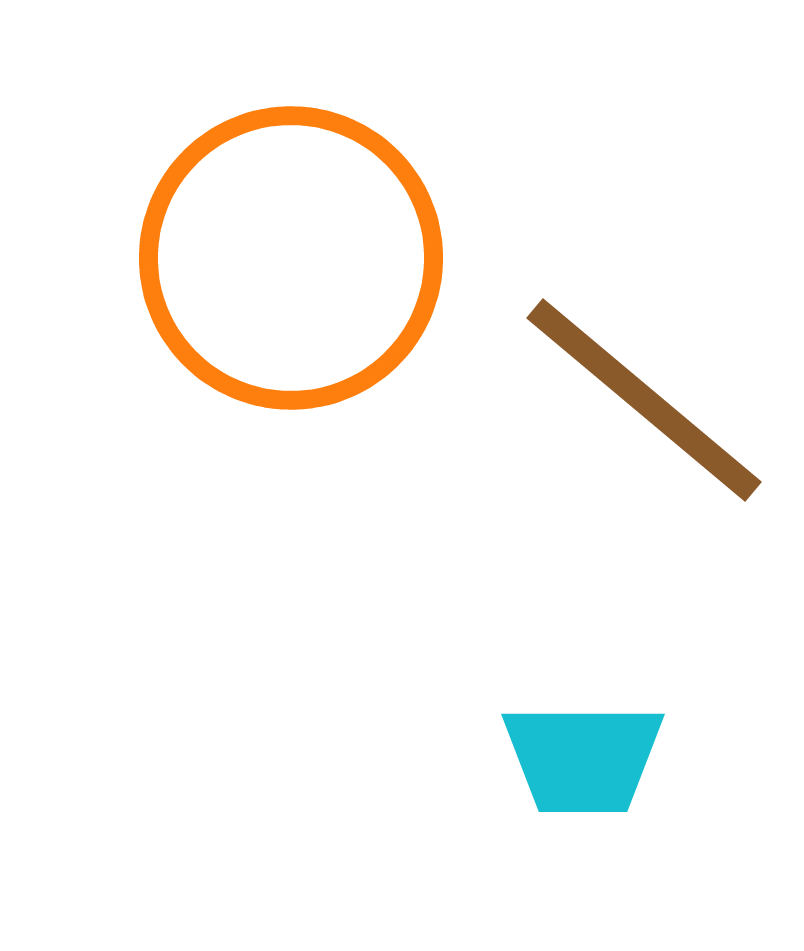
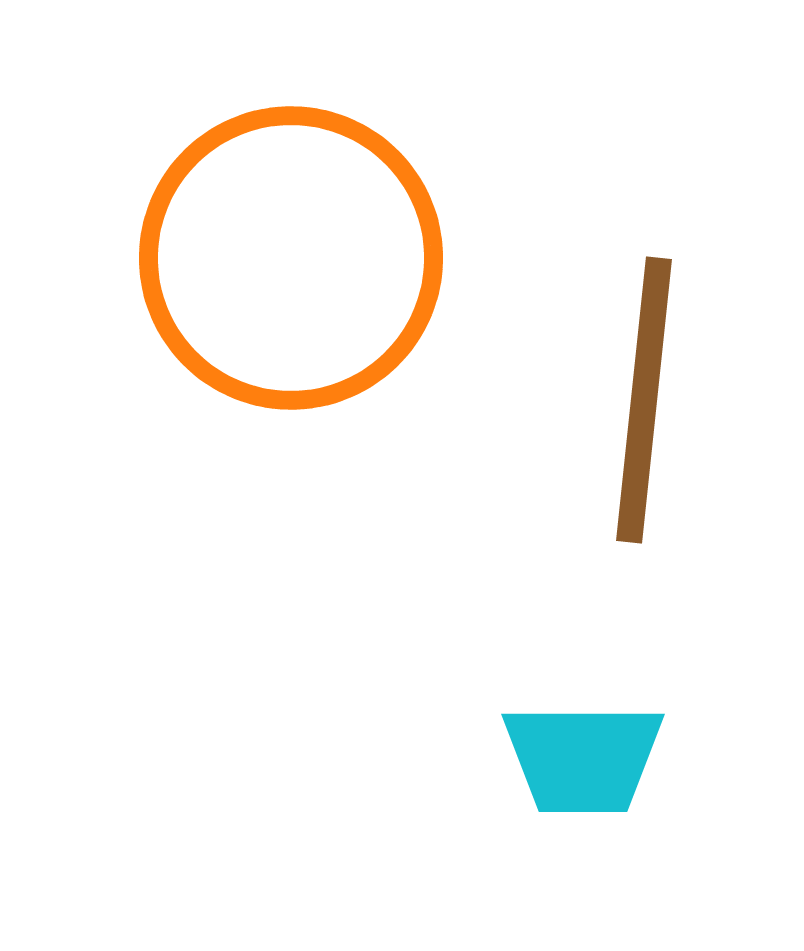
brown line: rotated 56 degrees clockwise
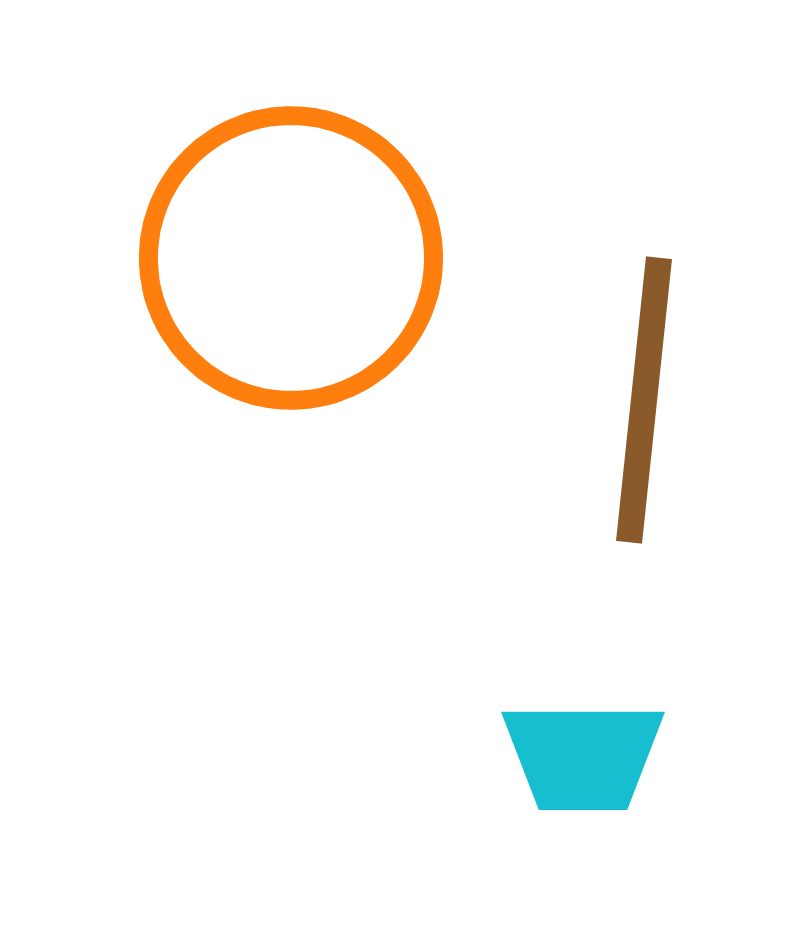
cyan trapezoid: moved 2 px up
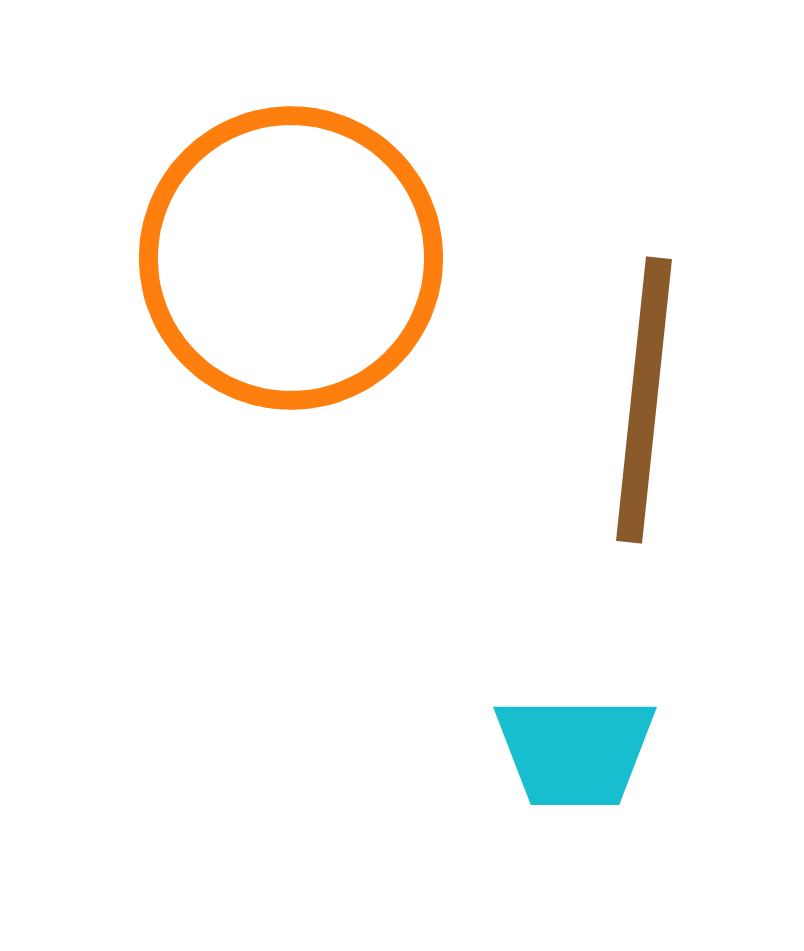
cyan trapezoid: moved 8 px left, 5 px up
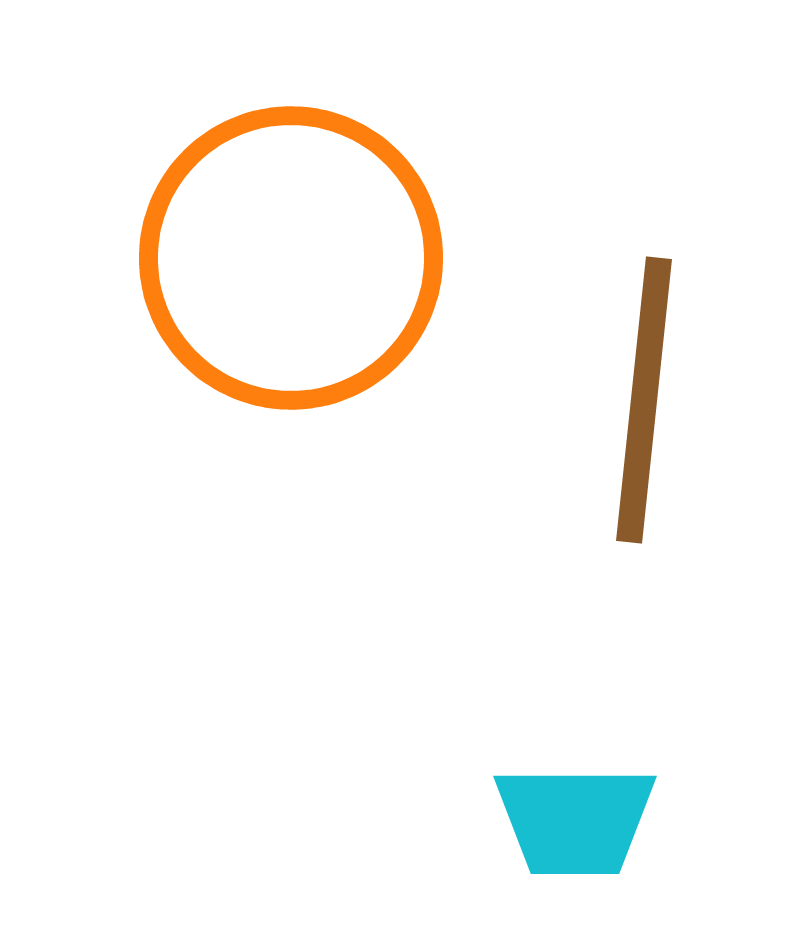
cyan trapezoid: moved 69 px down
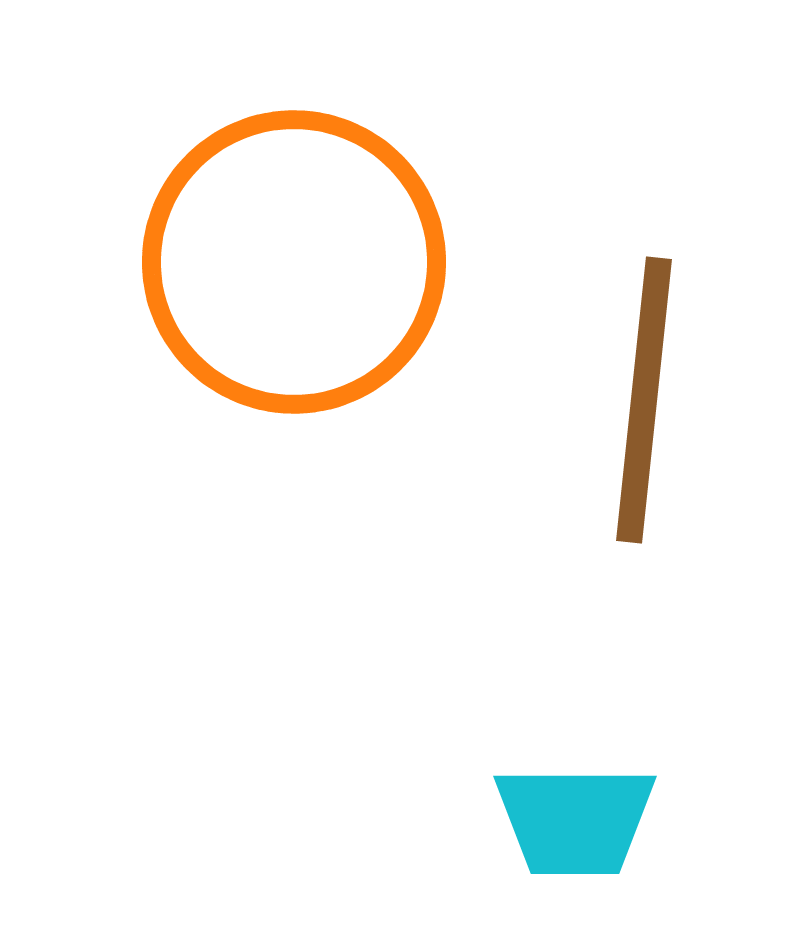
orange circle: moved 3 px right, 4 px down
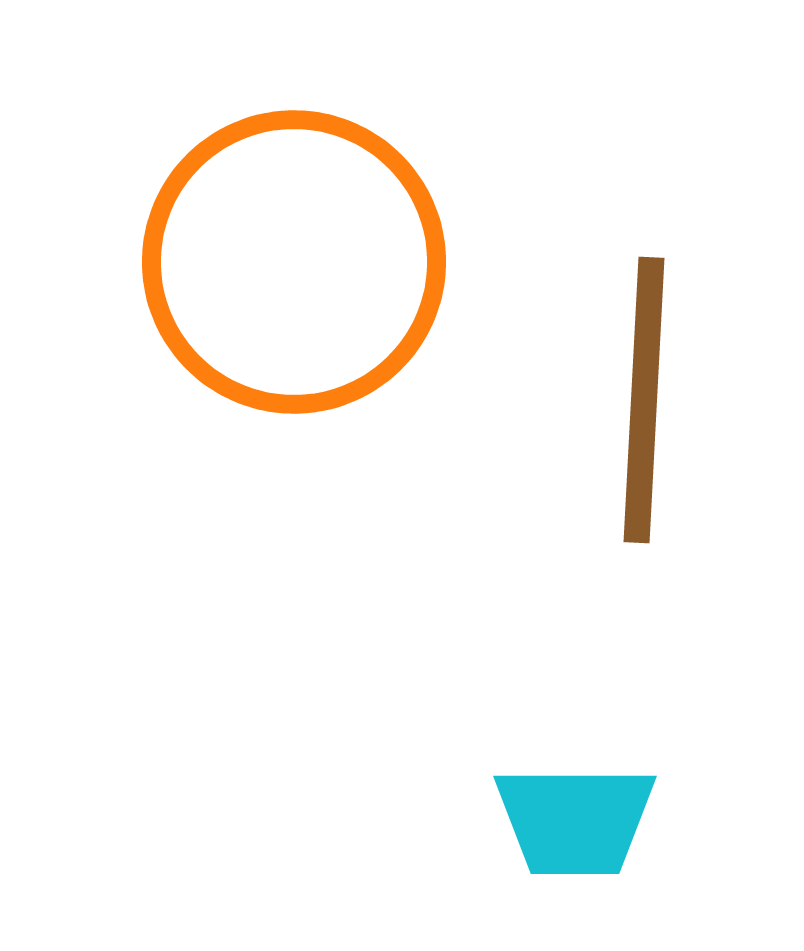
brown line: rotated 3 degrees counterclockwise
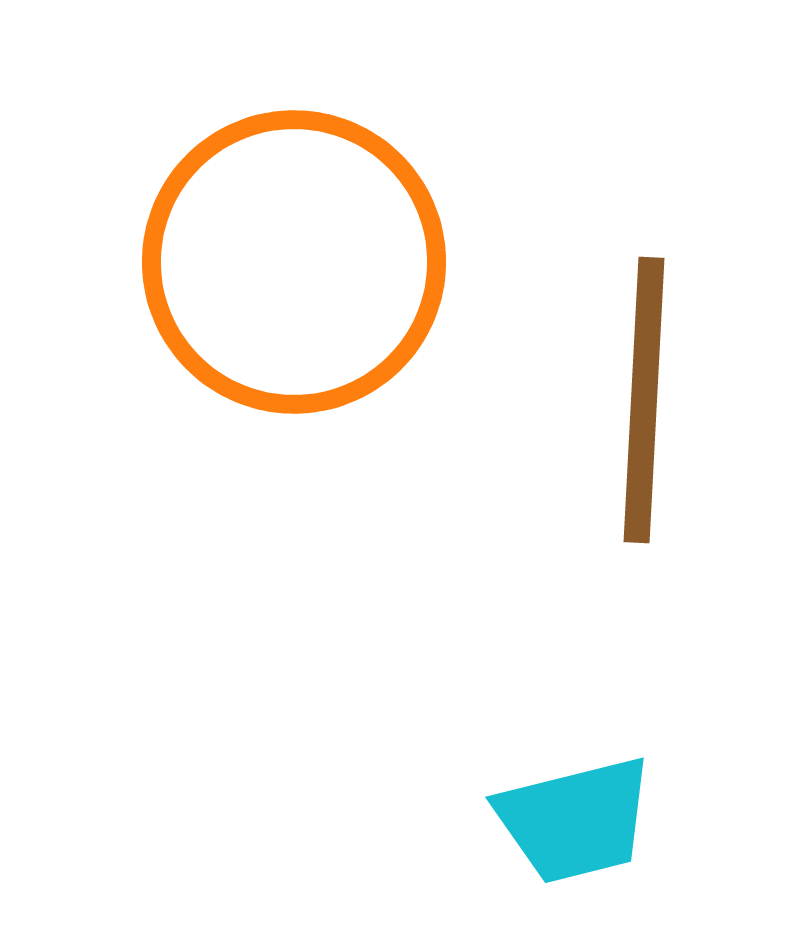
cyan trapezoid: rotated 14 degrees counterclockwise
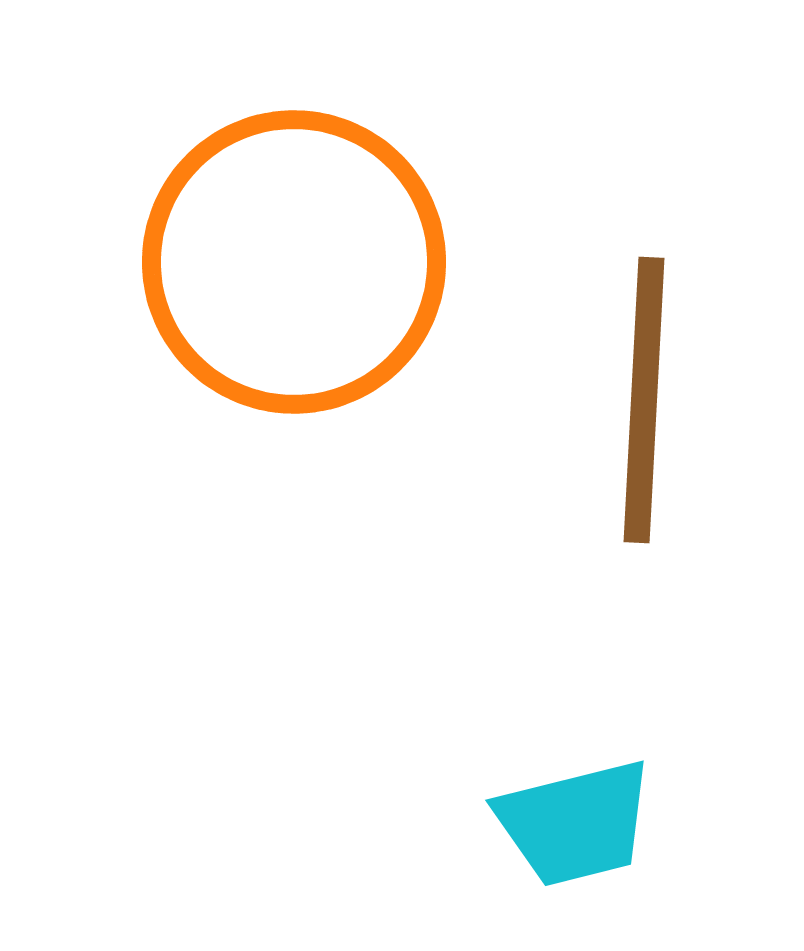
cyan trapezoid: moved 3 px down
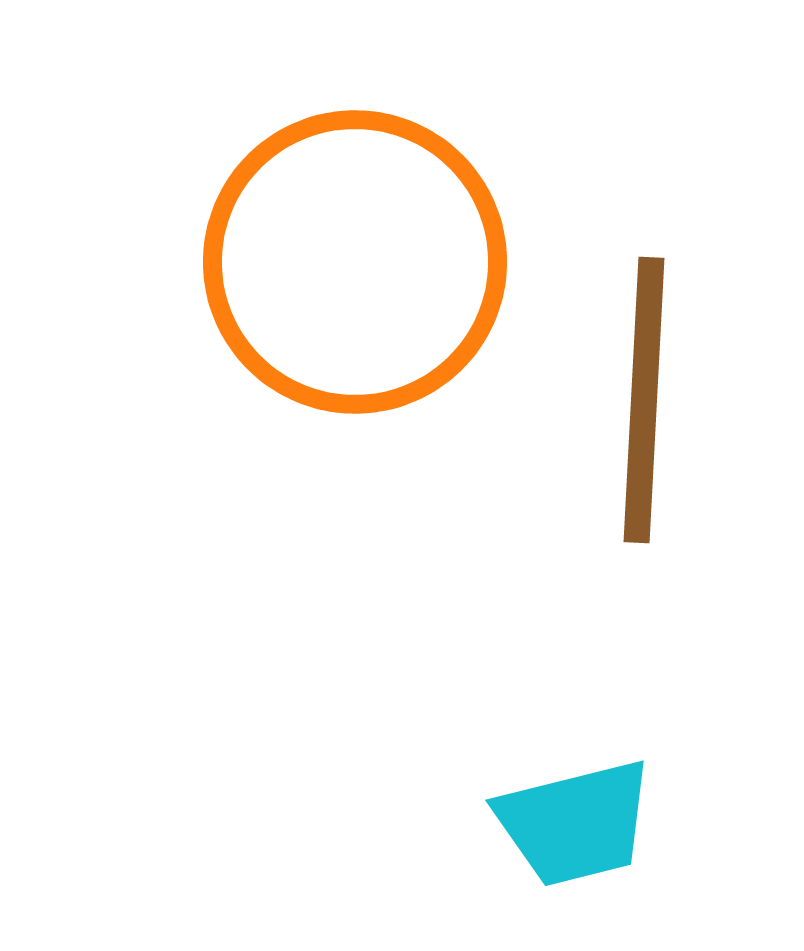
orange circle: moved 61 px right
